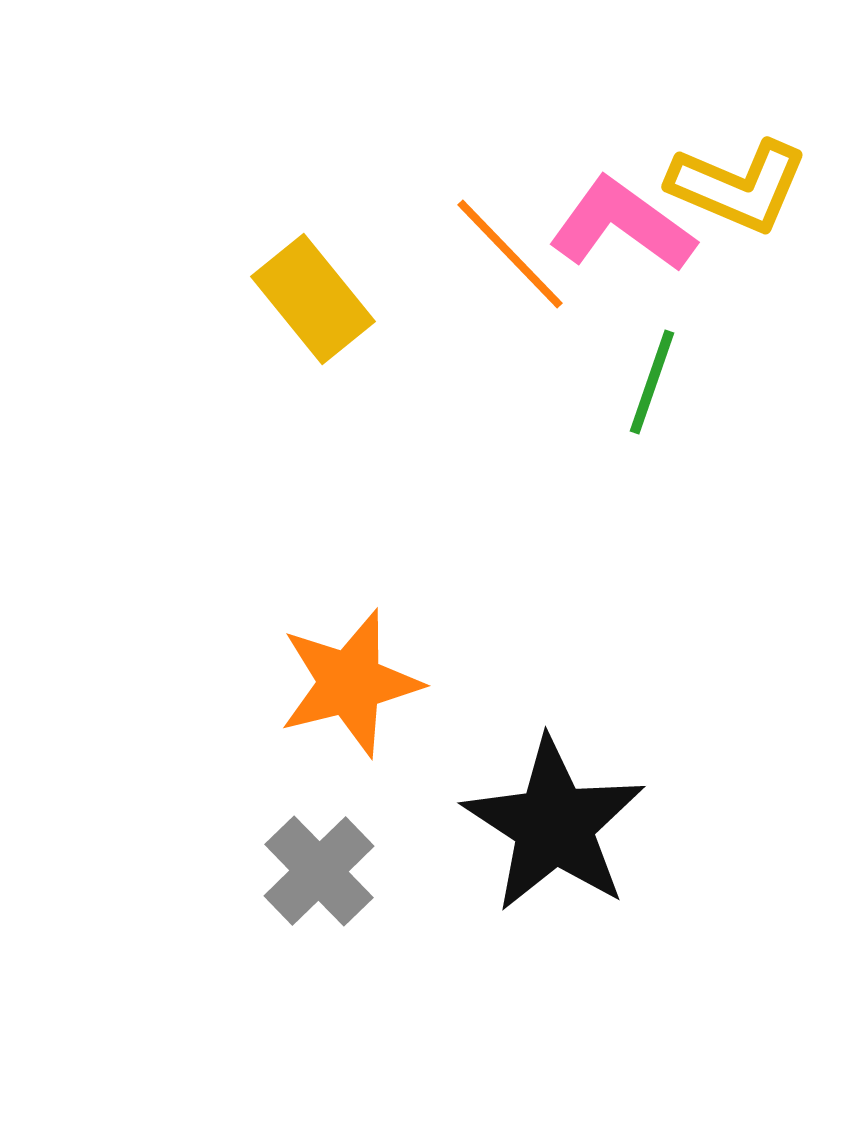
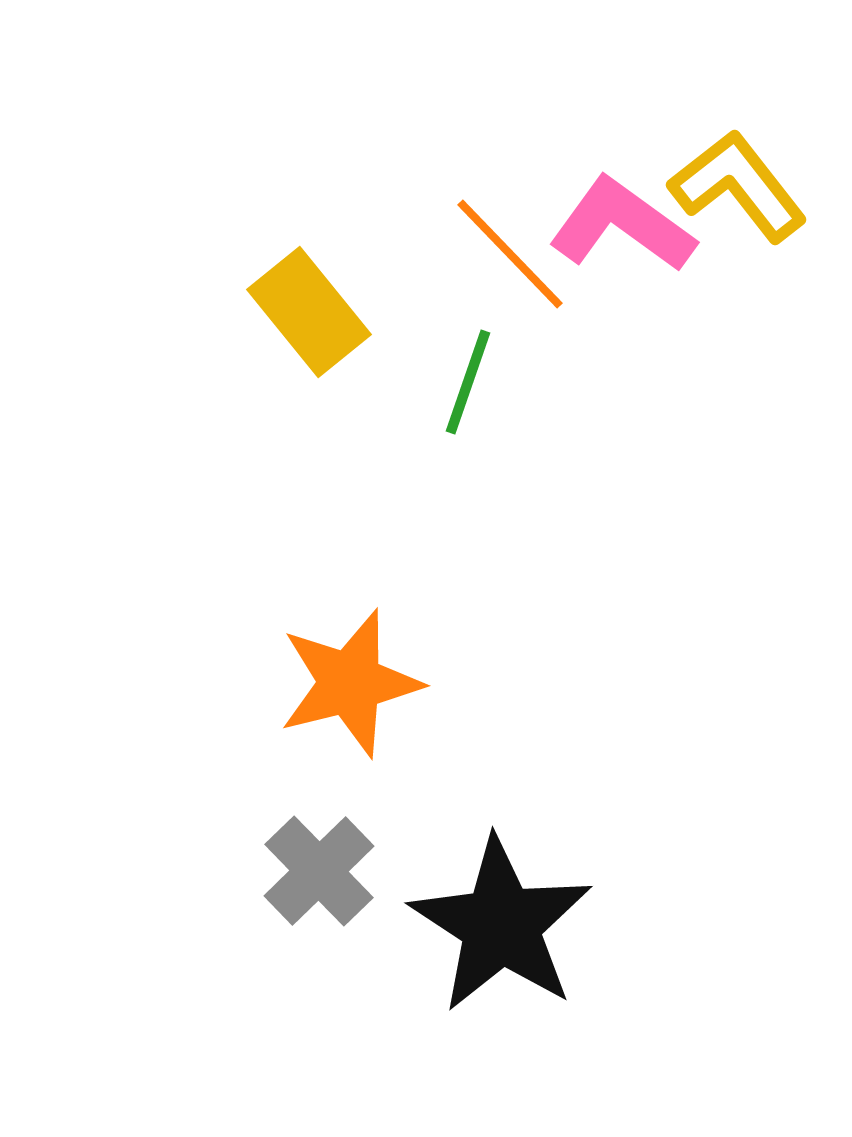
yellow L-shape: rotated 151 degrees counterclockwise
yellow rectangle: moved 4 px left, 13 px down
green line: moved 184 px left
black star: moved 53 px left, 100 px down
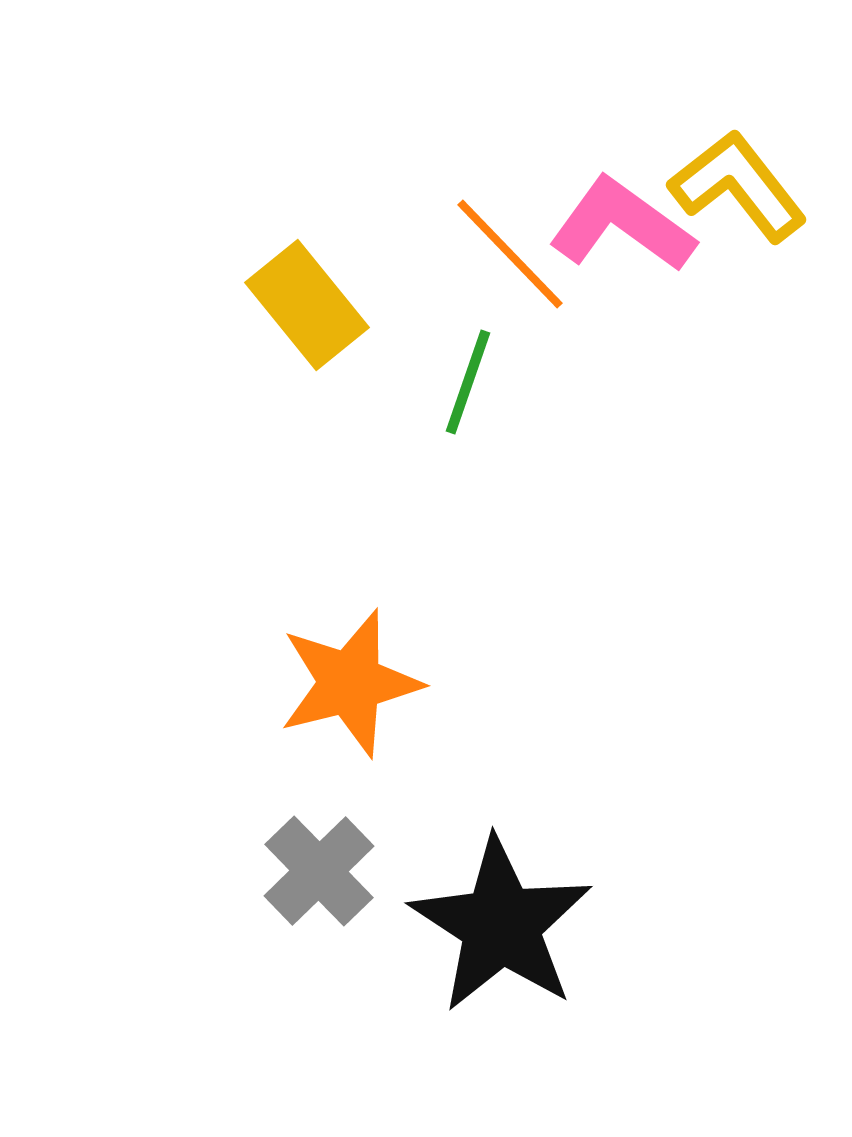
yellow rectangle: moved 2 px left, 7 px up
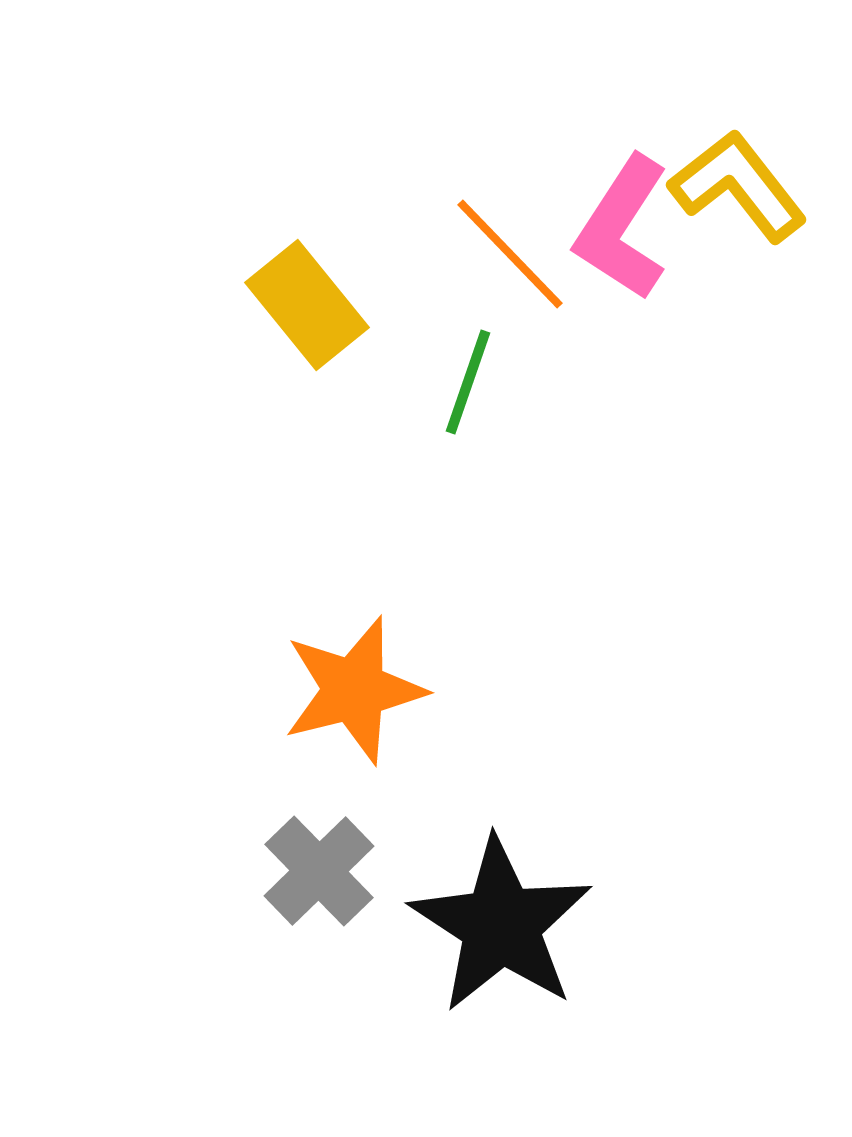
pink L-shape: moved 3 px down; rotated 93 degrees counterclockwise
orange star: moved 4 px right, 7 px down
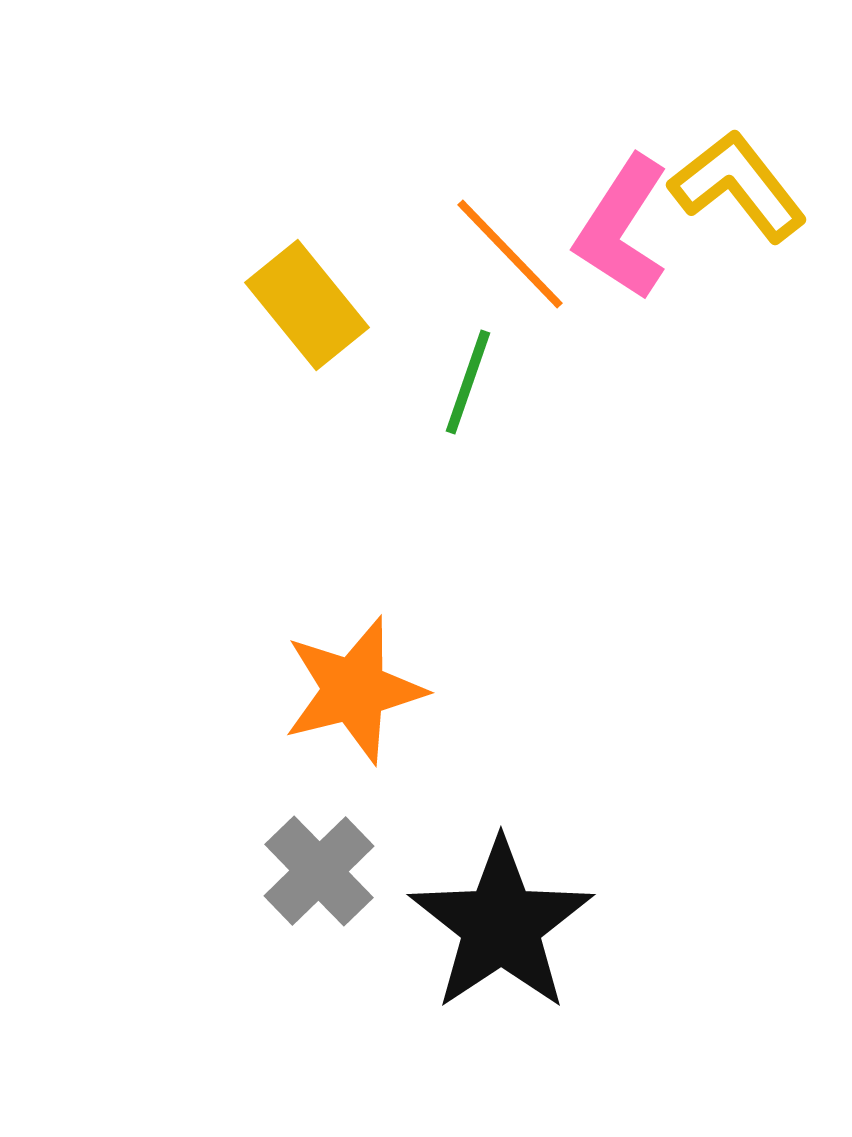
black star: rotated 5 degrees clockwise
